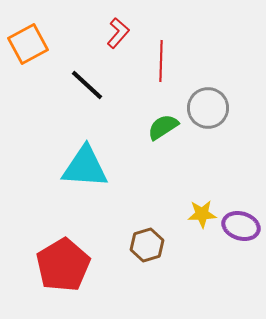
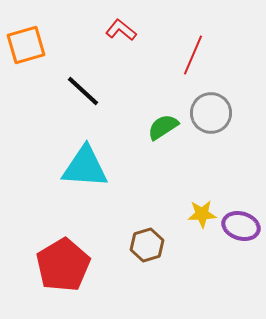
red L-shape: moved 3 px right, 3 px up; rotated 92 degrees counterclockwise
orange square: moved 2 px left, 1 px down; rotated 12 degrees clockwise
red line: moved 32 px right, 6 px up; rotated 21 degrees clockwise
black line: moved 4 px left, 6 px down
gray circle: moved 3 px right, 5 px down
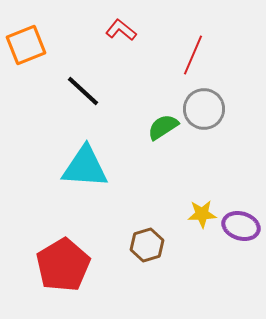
orange square: rotated 6 degrees counterclockwise
gray circle: moved 7 px left, 4 px up
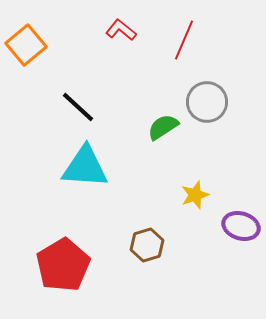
orange square: rotated 18 degrees counterclockwise
red line: moved 9 px left, 15 px up
black line: moved 5 px left, 16 px down
gray circle: moved 3 px right, 7 px up
yellow star: moved 7 px left, 19 px up; rotated 16 degrees counterclockwise
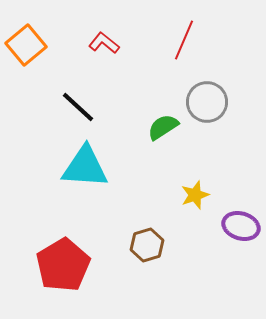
red L-shape: moved 17 px left, 13 px down
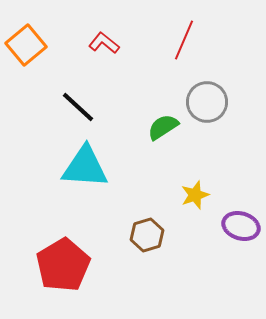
brown hexagon: moved 10 px up
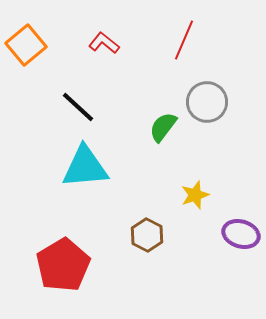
green semicircle: rotated 20 degrees counterclockwise
cyan triangle: rotated 9 degrees counterclockwise
purple ellipse: moved 8 px down
brown hexagon: rotated 16 degrees counterclockwise
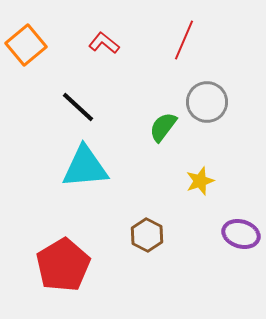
yellow star: moved 5 px right, 14 px up
